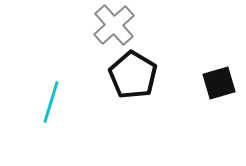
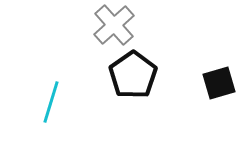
black pentagon: rotated 6 degrees clockwise
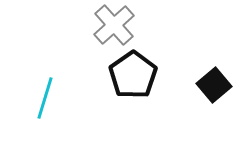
black square: moved 5 px left, 2 px down; rotated 24 degrees counterclockwise
cyan line: moved 6 px left, 4 px up
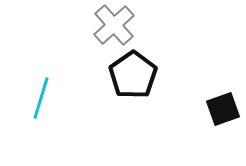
black square: moved 9 px right, 24 px down; rotated 20 degrees clockwise
cyan line: moved 4 px left
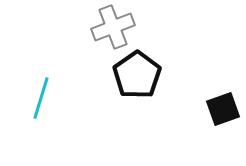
gray cross: moved 1 px left, 2 px down; rotated 21 degrees clockwise
black pentagon: moved 4 px right
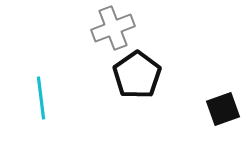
gray cross: moved 1 px down
cyan line: rotated 24 degrees counterclockwise
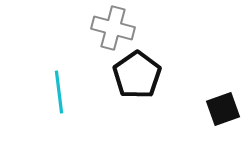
gray cross: rotated 36 degrees clockwise
cyan line: moved 18 px right, 6 px up
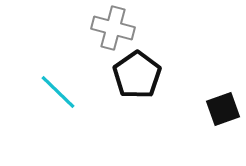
cyan line: moved 1 px left; rotated 39 degrees counterclockwise
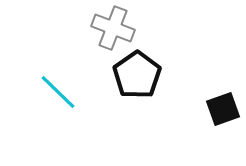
gray cross: rotated 6 degrees clockwise
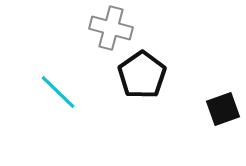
gray cross: moved 2 px left; rotated 6 degrees counterclockwise
black pentagon: moved 5 px right
